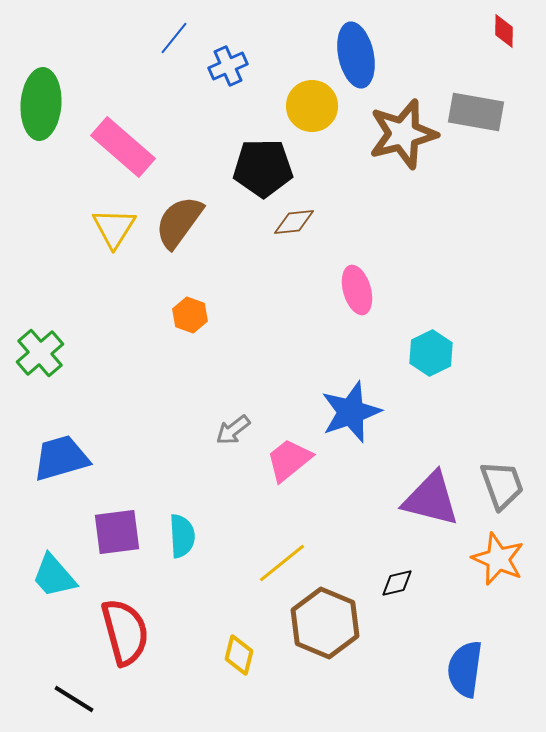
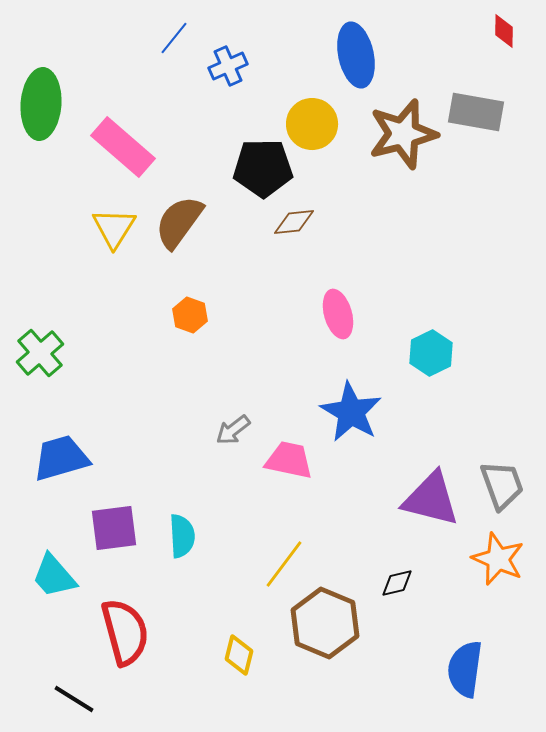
yellow circle: moved 18 px down
pink ellipse: moved 19 px left, 24 px down
blue star: rotated 22 degrees counterclockwise
pink trapezoid: rotated 51 degrees clockwise
purple square: moved 3 px left, 4 px up
yellow line: moved 2 px right, 1 px down; rotated 14 degrees counterclockwise
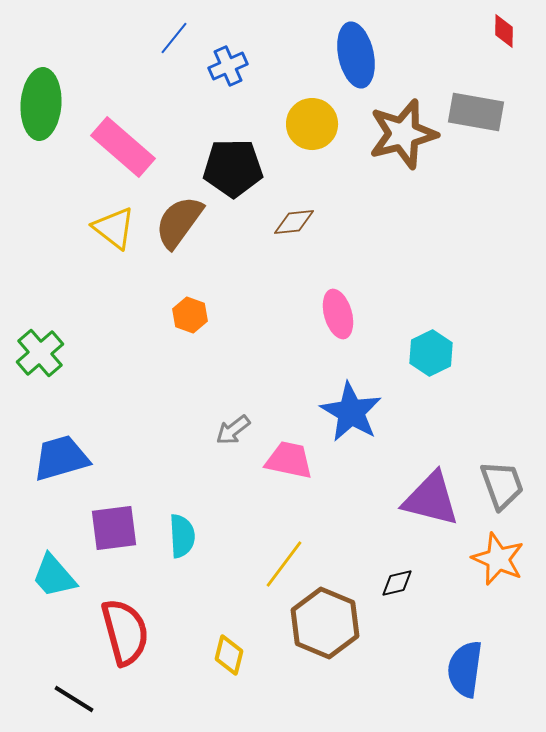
black pentagon: moved 30 px left
yellow triangle: rotated 24 degrees counterclockwise
yellow diamond: moved 10 px left
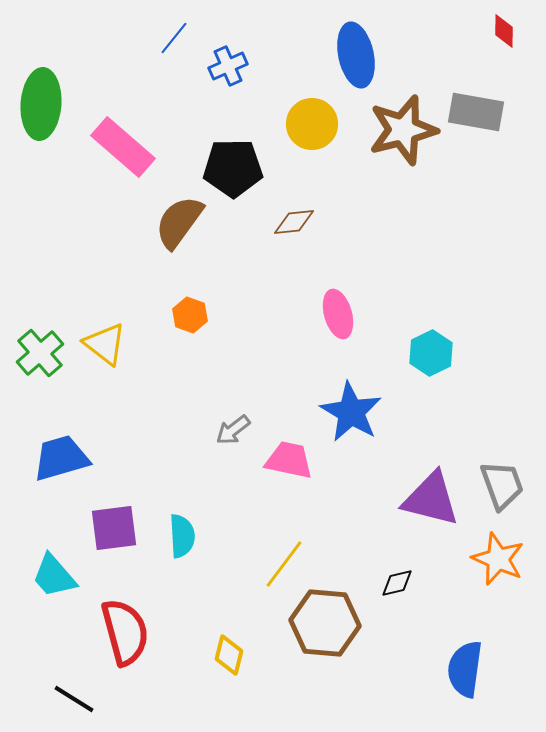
brown star: moved 4 px up
yellow triangle: moved 9 px left, 116 px down
brown hexagon: rotated 18 degrees counterclockwise
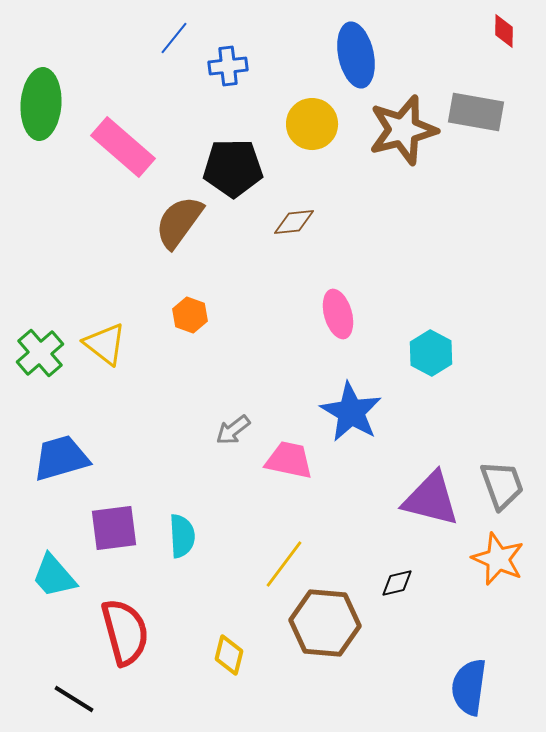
blue cross: rotated 18 degrees clockwise
cyan hexagon: rotated 6 degrees counterclockwise
blue semicircle: moved 4 px right, 18 px down
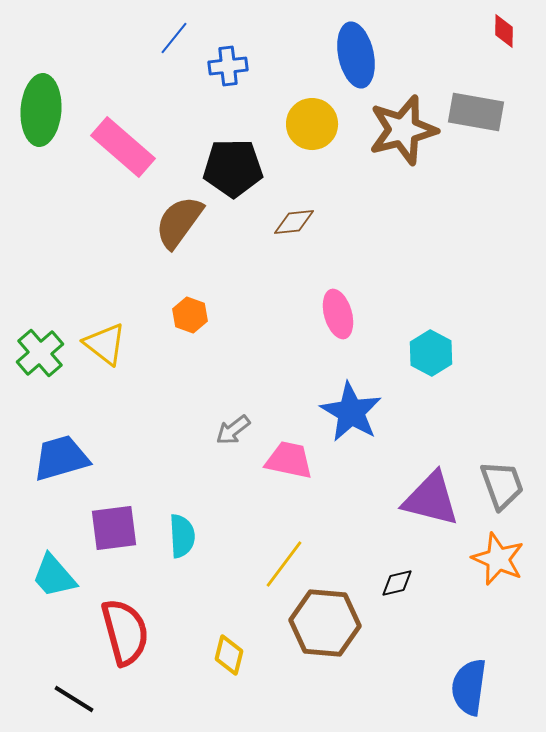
green ellipse: moved 6 px down
